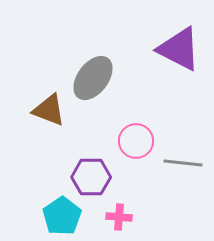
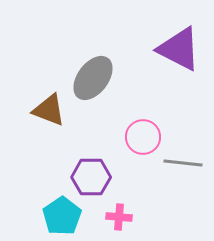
pink circle: moved 7 px right, 4 px up
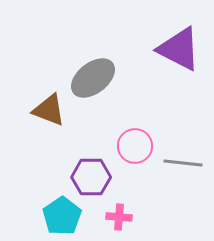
gray ellipse: rotated 15 degrees clockwise
pink circle: moved 8 px left, 9 px down
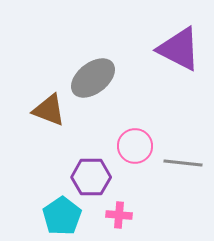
pink cross: moved 2 px up
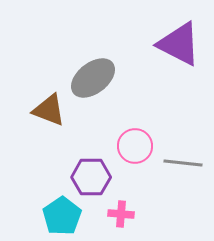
purple triangle: moved 5 px up
pink cross: moved 2 px right, 1 px up
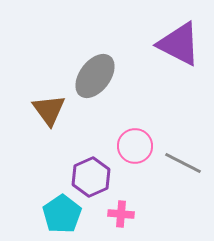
gray ellipse: moved 2 px right, 2 px up; rotated 15 degrees counterclockwise
brown triangle: rotated 33 degrees clockwise
gray line: rotated 21 degrees clockwise
purple hexagon: rotated 24 degrees counterclockwise
cyan pentagon: moved 2 px up
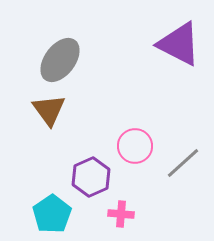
gray ellipse: moved 35 px left, 16 px up
gray line: rotated 69 degrees counterclockwise
cyan pentagon: moved 10 px left
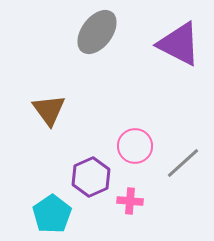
gray ellipse: moved 37 px right, 28 px up
pink cross: moved 9 px right, 13 px up
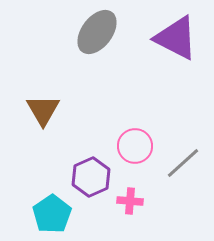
purple triangle: moved 3 px left, 6 px up
brown triangle: moved 6 px left; rotated 6 degrees clockwise
